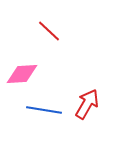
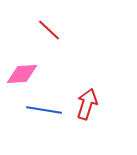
red line: moved 1 px up
red arrow: rotated 12 degrees counterclockwise
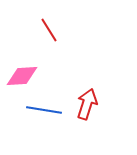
red line: rotated 15 degrees clockwise
pink diamond: moved 2 px down
